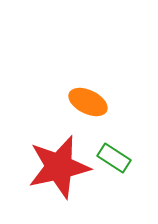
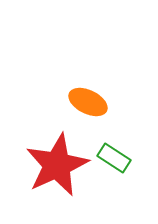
red star: moved 2 px left, 2 px up; rotated 12 degrees counterclockwise
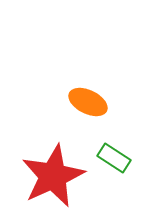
red star: moved 4 px left, 11 px down
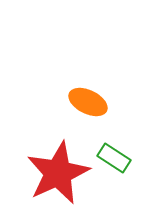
red star: moved 5 px right, 3 px up
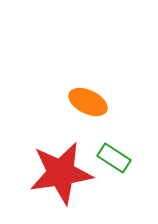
red star: moved 3 px right; rotated 16 degrees clockwise
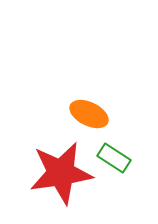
orange ellipse: moved 1 px right, 12 px down
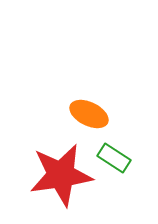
red star: moved 2 px down
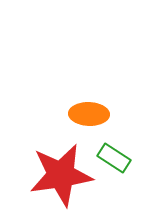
orange ellipse: rotated 24 degrees counterclockwise
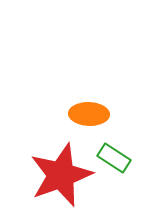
red star: rotated 12 degrees counterclockwise
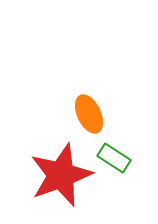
orange ellipse: rotated 63 degrees clockwise
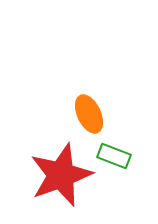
green rectangle: moved 2 px up; rotated 12 degrees counterclockwise
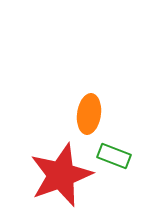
orange ellipse: rotated 33 degrees clockwise
